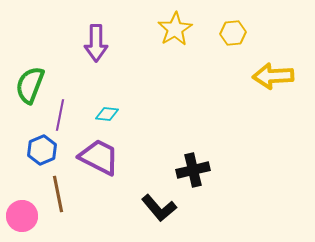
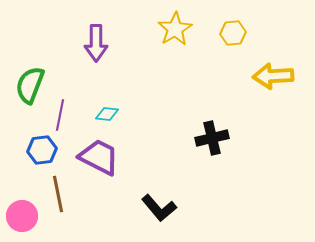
blue hexagon: rotated 16 degrees clockwise
black cross: moved 19 px right, 32 px up
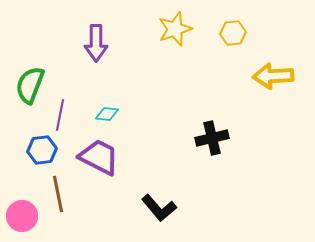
yellow star: rotated 12 degrees clockwise
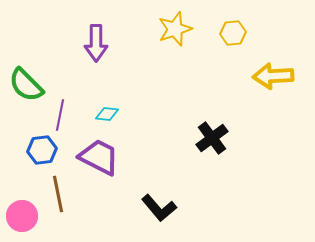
green semicircle: moved 4 px left; rotated 66 degrees counterclockwise
black cross: rotated 24 degrees counterclockwise
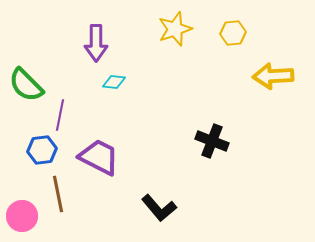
cyan diamond: moved 7 px right, 32 px up
black cross: moved 3 px down; rotated 32 degrees counterclockwise
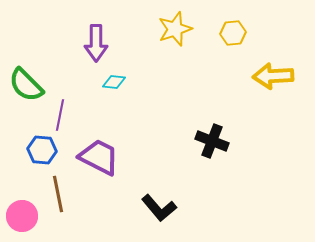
blue hexagon: rotated 12 degrees clockwise
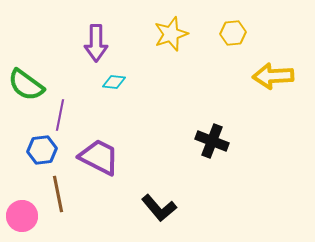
yellow star: moved 4 px left, 5 px down
green semicircle: rotated 9 degrees counterclockwise
blue hexagon: rotated 12 degrees counterclockwise
